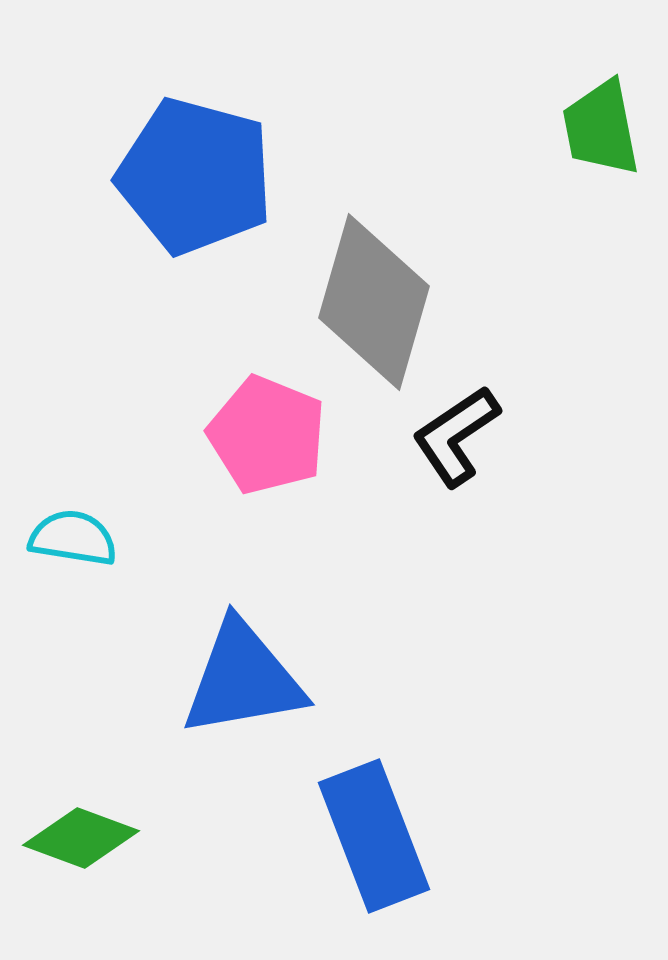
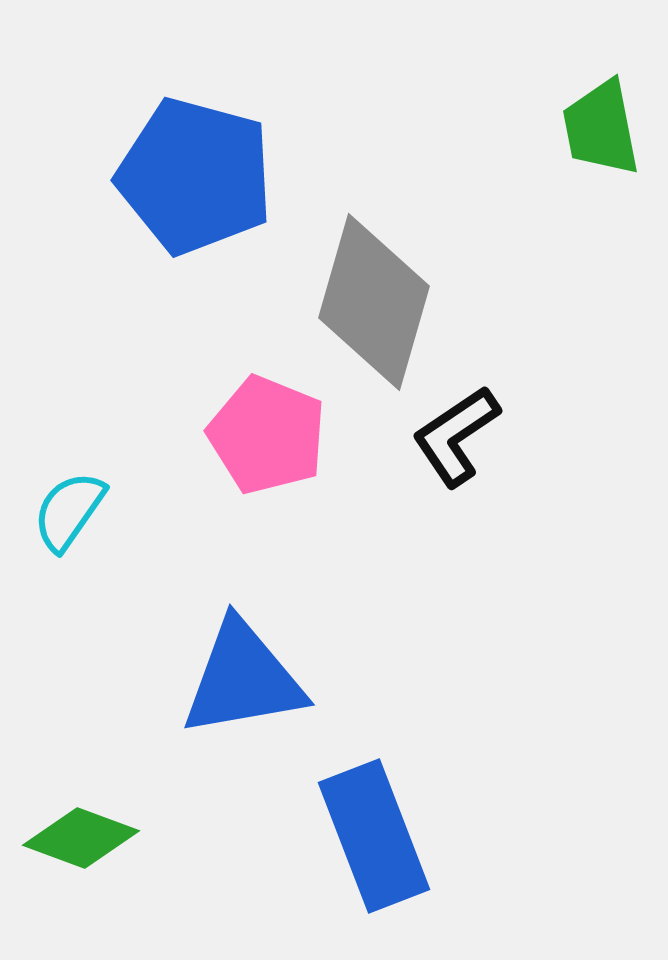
cyan semicircle: moved 4 px left, 27 px up; rotated 64 degrees counterclockwise
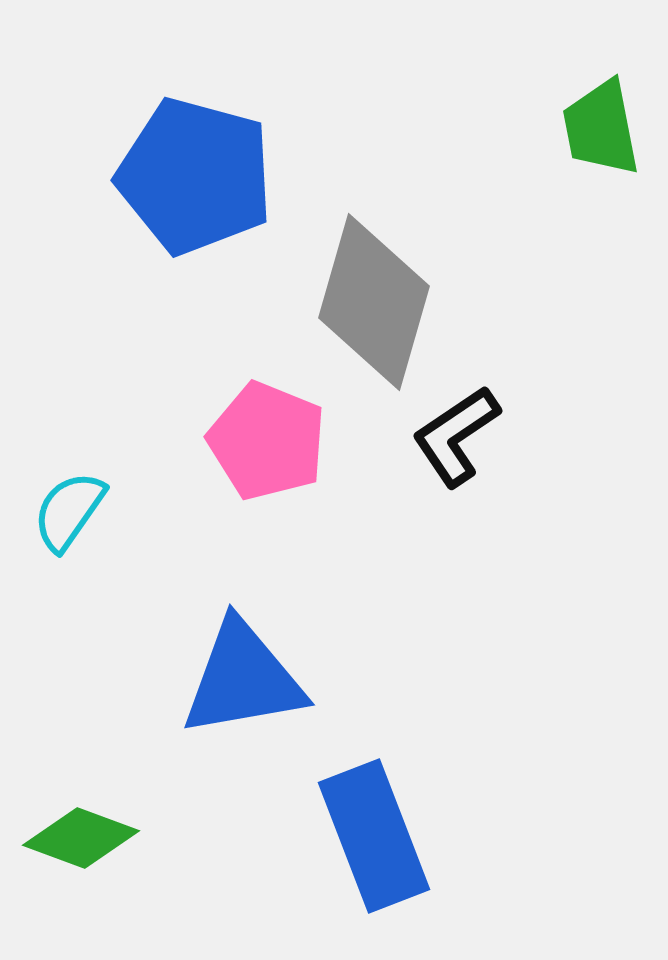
pink pentagon: moved 6 px down
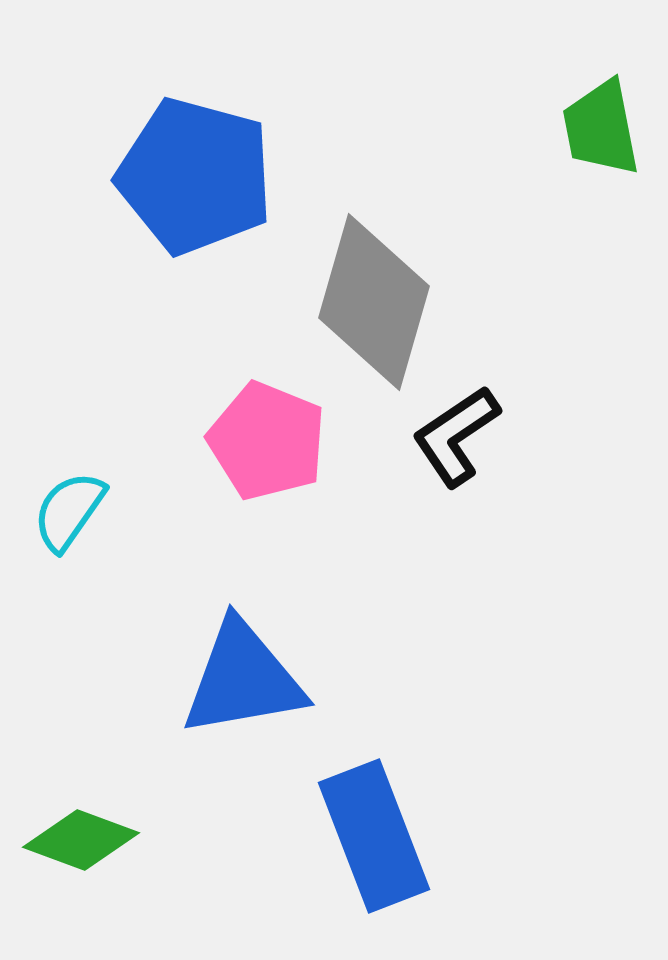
green diamond: moved 2 px down
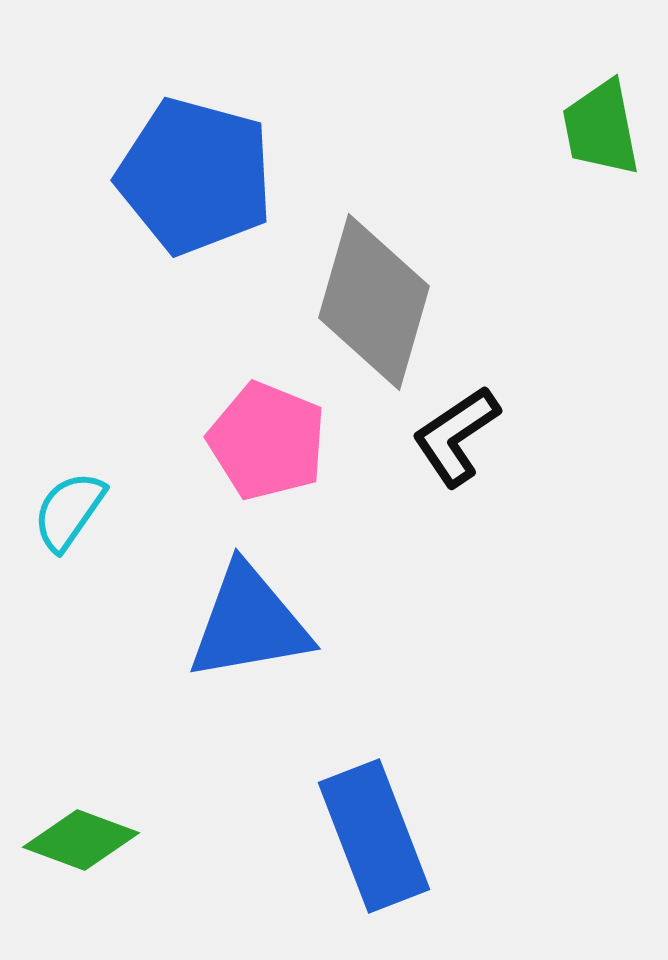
blue triangle: moved 6 px right, 56 px up
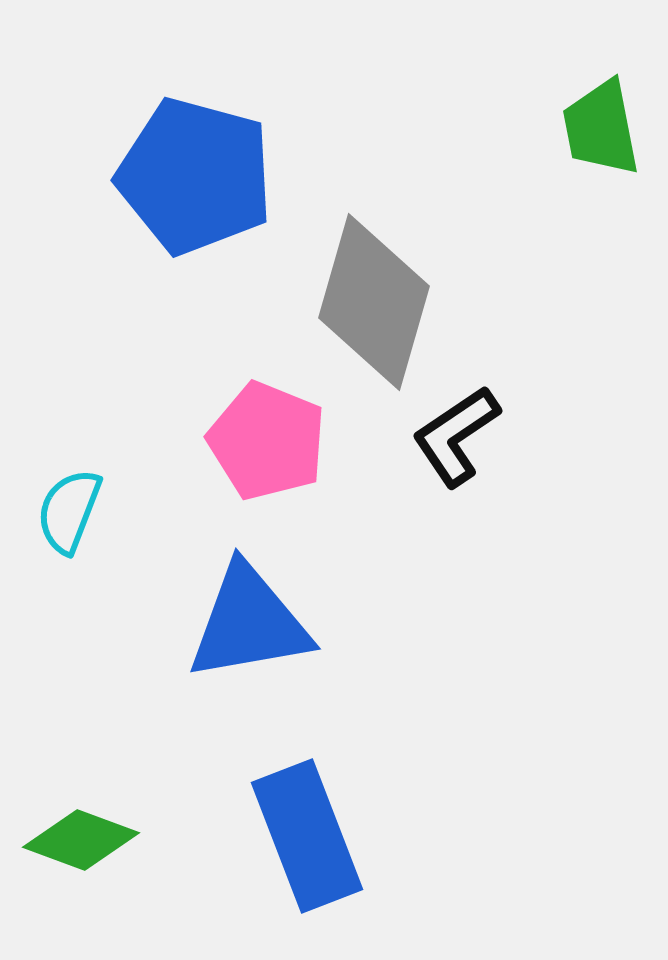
cyan semicircle: rotated 14 degrees counterclockwise
blue rectangle: moved 67 px left
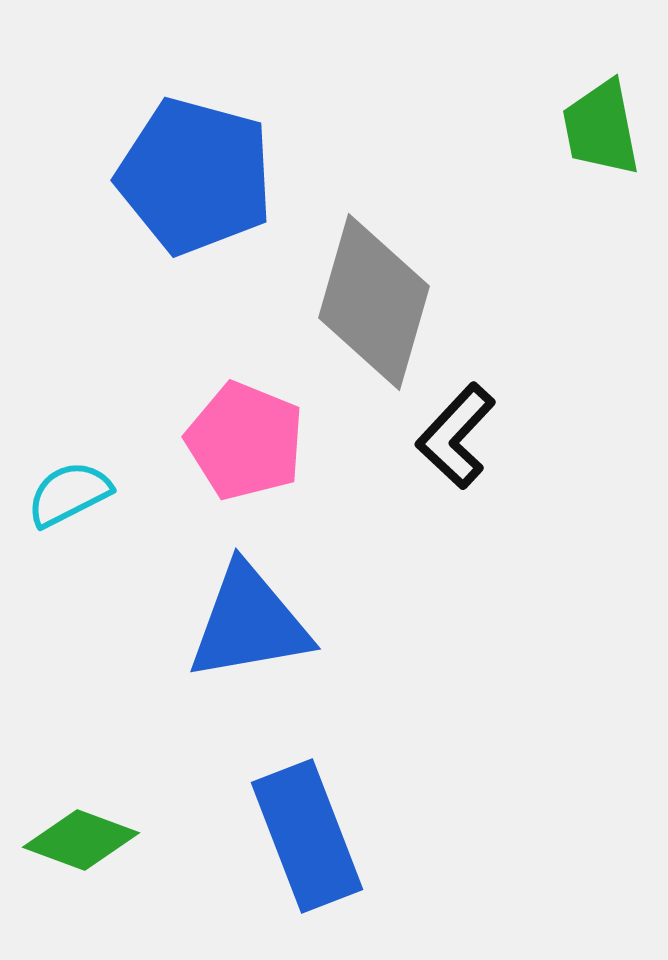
black L-shape: rotated 13 degrees counterclockwise
pink pentagon: moved 22 px left
cyan semicircle: moved 17 px up; rotated 42 degrees clockwise
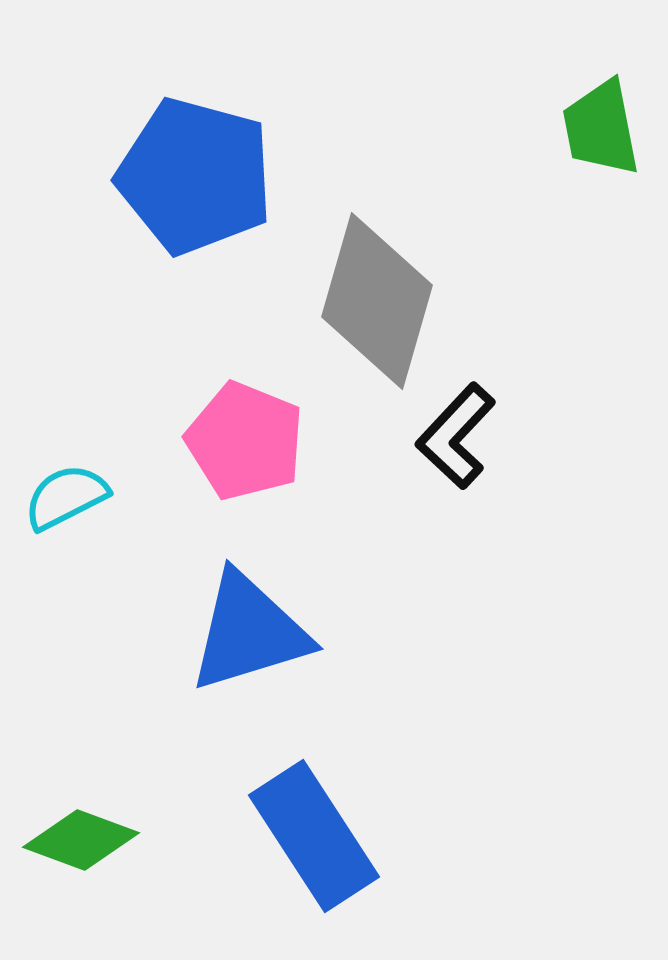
gray diamond: moved 3 px right, 1 px up
cyan semicircle: moved 3 px left, 3 px down
blue triangle: moved 9 px down; rotated 7 degrees counterclockwise
blue rectangle: moved 7 px right; rotated 12 degrees counterclockwise
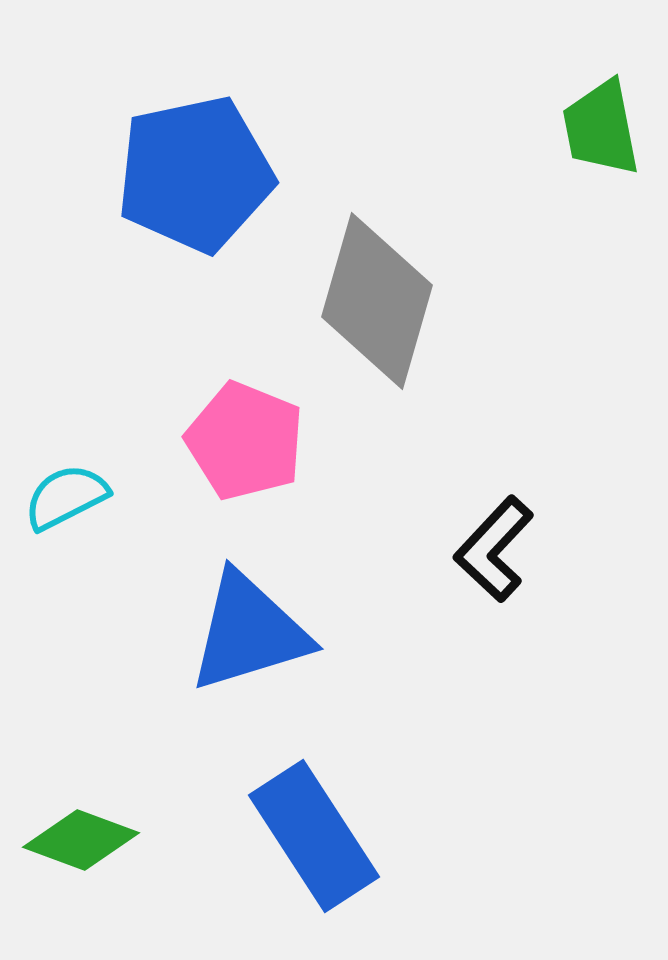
blue pentagon: moved 2 px up; rotated 27 degrees counterclockwise
black L-shape: moved 38 px right, 113 px down
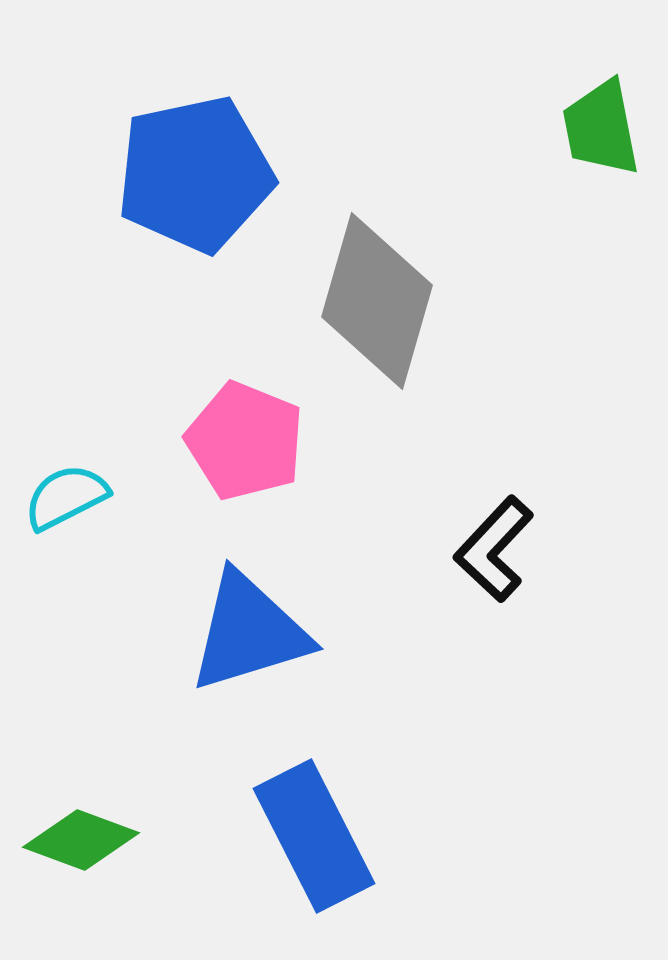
blue rectangle: rotated 6 degrees clockwise
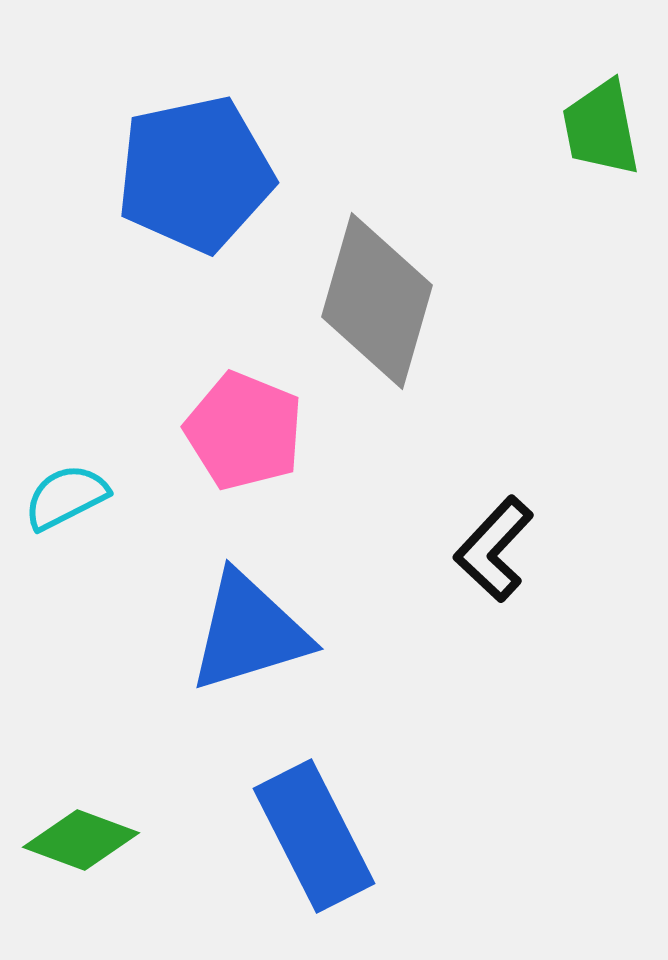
pink pentagon: moved 1 px left, 10 px up
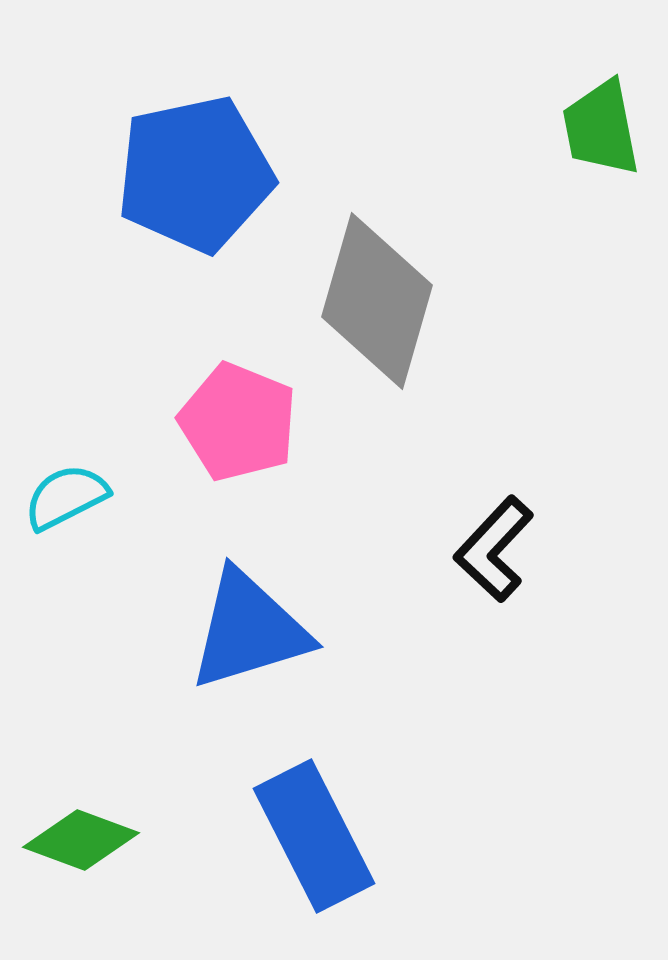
pink pentagon: moved 6 px left, 9 px up
blue triangle: moved 2 px up
